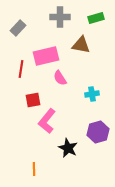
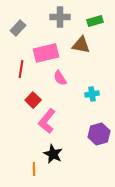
green rectangle: moved 1 px left, 3 px down
pink rectangle: moved 3 px up
red square: rotated 35 degrees counterclockwise
purple hexagon: moved 1 px right, 2 px down
black star: moved 15 px left, 6 px down
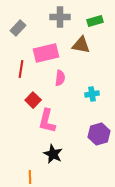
pink semicircle: rotated 140 degrees counterclockwise
pink L-shape: rotated 25 degrees counterclockwise
orange line: moved 4 px left, 8 px down
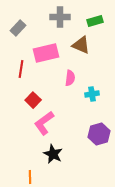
brown triangle: rotated 12 degrees clockwise
pink semicircle: moved 10 px right
pink L-shape: moved 3 px left, 2 px down; rotated 40 degrees clockwise
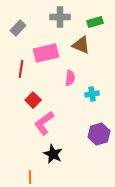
green rectangle: moved 1 px down
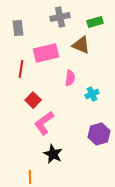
gray cross: rotated 12 degrees counterclockwise
gray rectangle: rotated 49 degrees counterclockwise
cyan cross: rotated 16 degrees counterclockwise
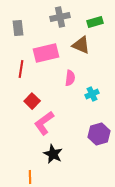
red square: moved 1 px left, 1 px down
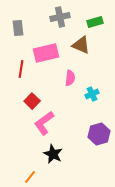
orange line: rotated 40 degrees clockwise
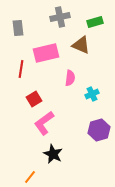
red square: moved 2 px right, 2 px up; rotated 14 degrees clockwise
purple hexagon: moved 4 px up
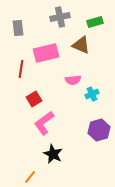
pink semicircle: moved 3 px right, 2 px down; rotated 77 degrees clockwise
